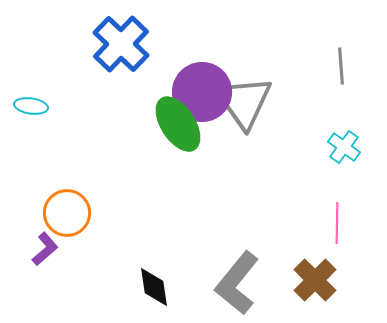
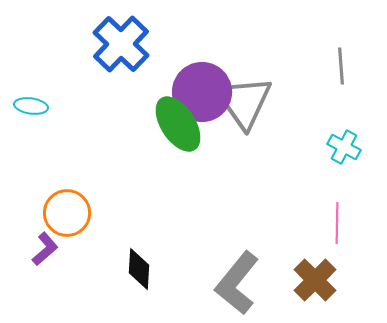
cyan cross: rotated 8 degrees counterclockwise
black diamond: moved 15 px left, 18 px up; rotated 12 degrees clockwise
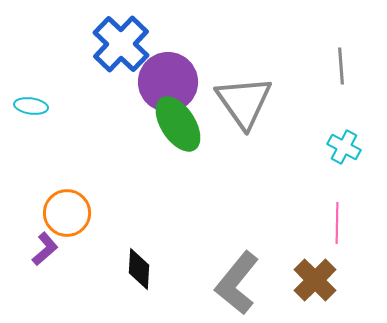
purple circle: moved 34 px left, 10 px up
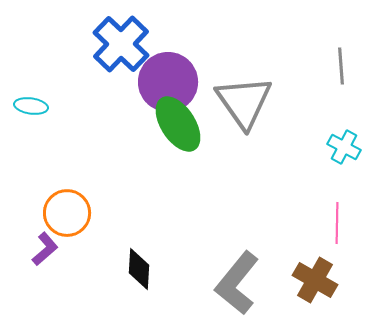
brown cross: rotated 15 degrees counterclockwise
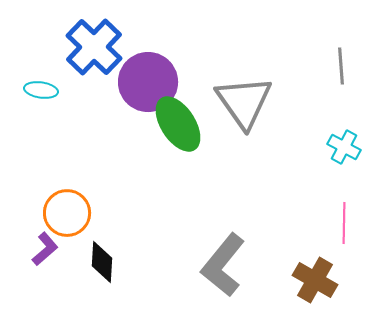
blue cross: moved 27 px left, 3 px down
purple circle: moved 20 px left
cyan ellipse: moved 10 px right, 16 px up
pink line: moved 7 px right
black diamond: moved 37 px left, 7 px up
gray L-shape: moved 14 px left, 18 px up
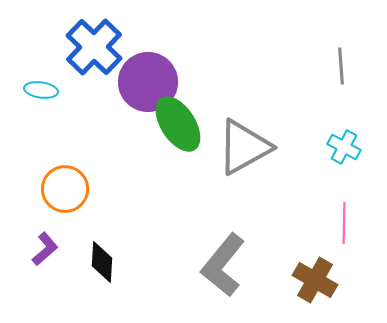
gray triangle: moved 45 px down; rotated 36 degrees clockwise
orange circle: moved 2 px left, 24 px up
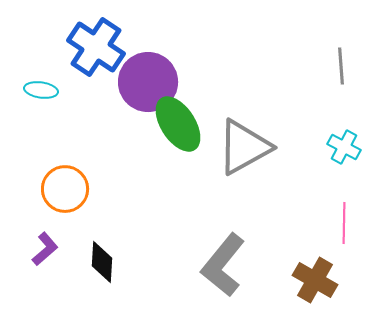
blue cross: moved 2 px right; rotated 10 degrees counterclockwise
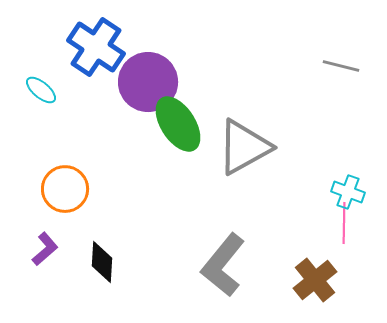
gray line: rotated 72 degrees counterclockwise
cyan ellipse: rotated 32 degrees clockwise
cyan cross: moved 4 px right, 45 px down; rotated 8 degrees counterclockwise
brown cross: rotated 21 degrees clockwise
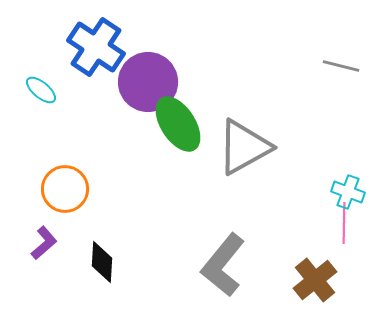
purple L-shape: moved 1 px left, 6 px up
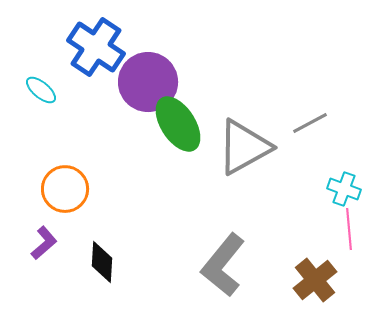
gray line: moved 31 px left, 57 px down; rotated 42 degrees counterclockwise
cyan cross: moved 4 px left, 3 px up
pink line: moved 5 px right, 6 px down; rotated 6 degrees counterclockwise
